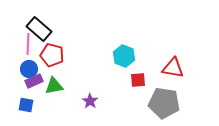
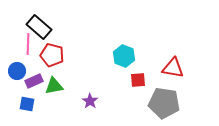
black rectangle: moved 2 px up
blue circle: moved 12 px left, 2 px down
blue square: moved 1 px right, 1 px up
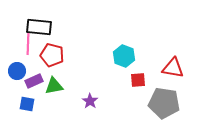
black rectangle: rotated 35 degrees counterclockwise
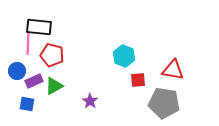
red triangle: moved 2 px down
green triangle: rotated 18 degrees counterclockwise
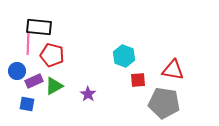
purple star: moved 2 px left, 7 px up
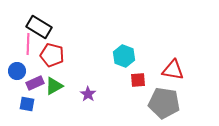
black rectangle: rotated 25 degrees clockwise
purple rectangle: moved 1 px right, 2 px down
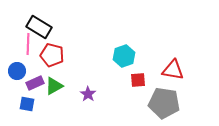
cyan hexagon: rotated 20 degrees clockwise
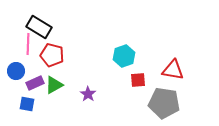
blue circle: moved 1 px left
green triangle: moved 1 px up
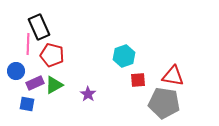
black rectangle: rotated 35 degrees clockwise
red triangle: moved 6 px down
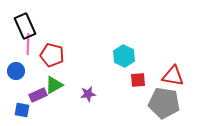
black rectangle: moved 14 px left, 1 px up
cyan hexagon: rotated 15 degrees counterclockwise
purple rectangle: moved 3 px right, 12 px down
purple star: rotated 28 degrees clockwise
blue square: moved 5 px left, 6 px down
